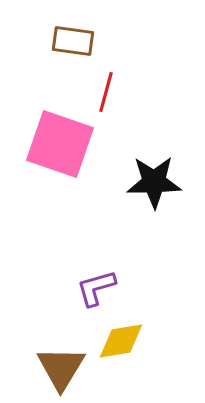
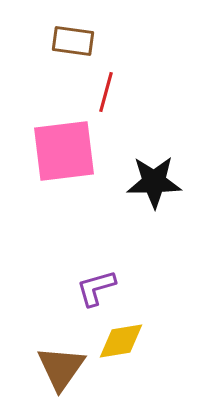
pink square: moved 4 px right, 7 px down; rotated 26 degrees counterclockwise
brown triangle: rotated 4 degrees clockwise
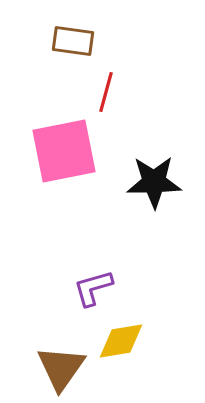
pink square: rotated 4 degrees counterclockwise
purple L-shape: moved 3 px left
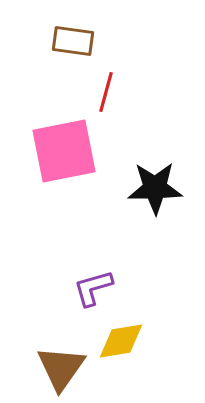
black star: moved 1 px right, 6 px down
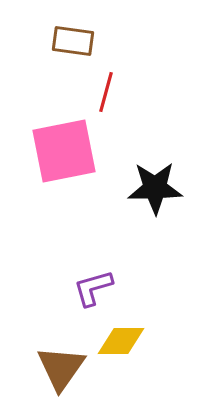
yellow diamond: rotated 9 degrees clockwise
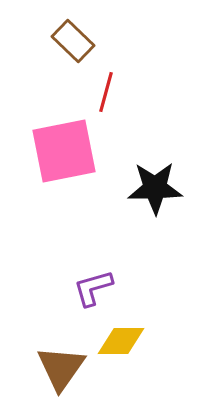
brown rectangle: rotated 36 degrees clockwise
